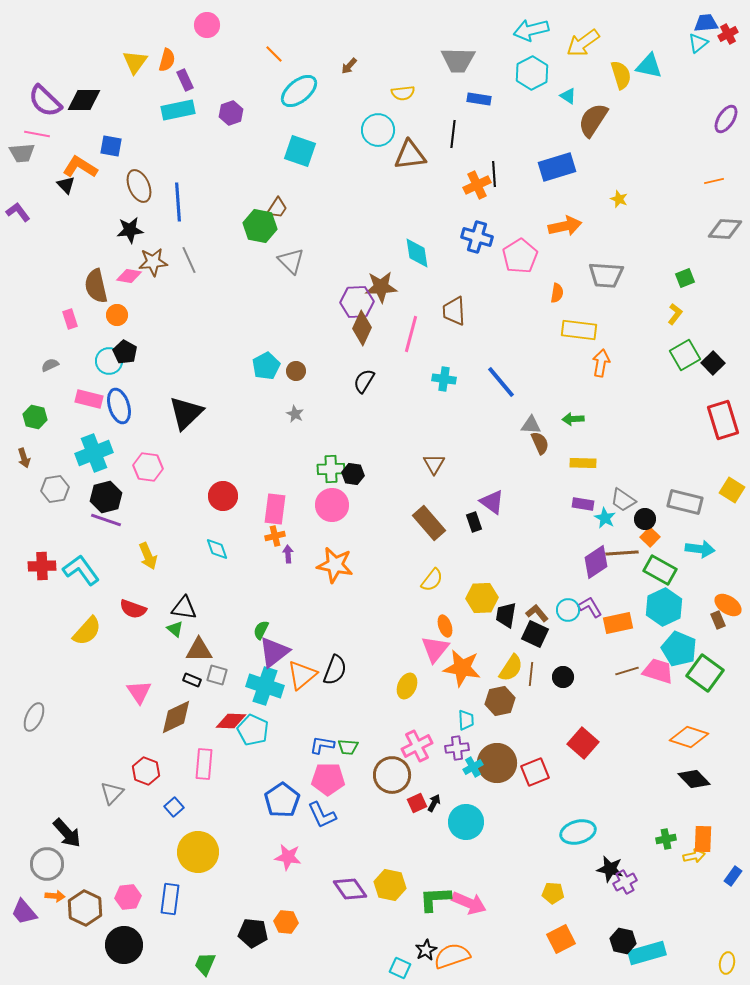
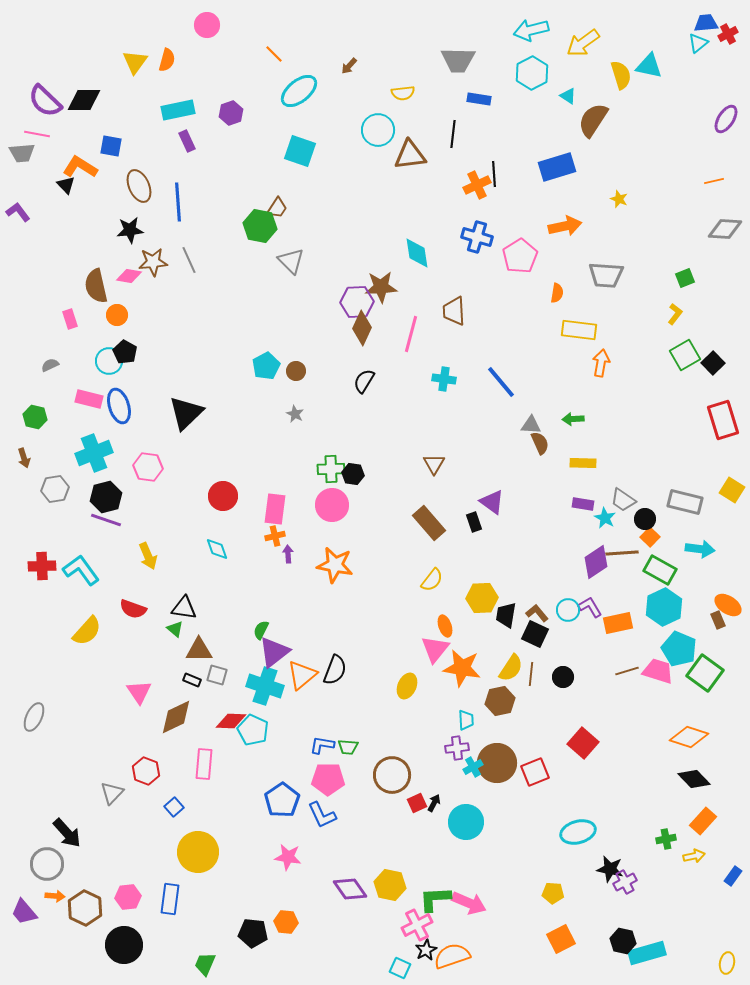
purple rectangle at (185, 80): moved 2 px right, 61 px down
pink cross at (417, 746): moved 179 px down
orange rectangle at (703, 839): moved 18 px up; rotated 40 degrees clockwise
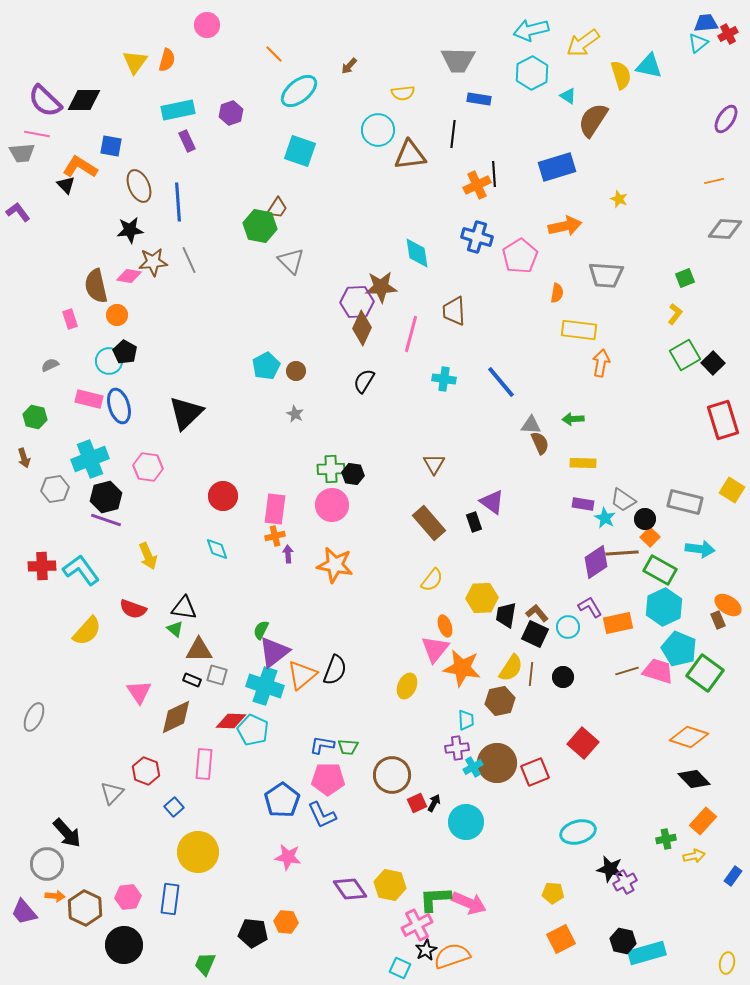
cyan cross at (94, 453): moved 4 px left, 6 px down
cyan circle at (568, 610): moved 17 px down
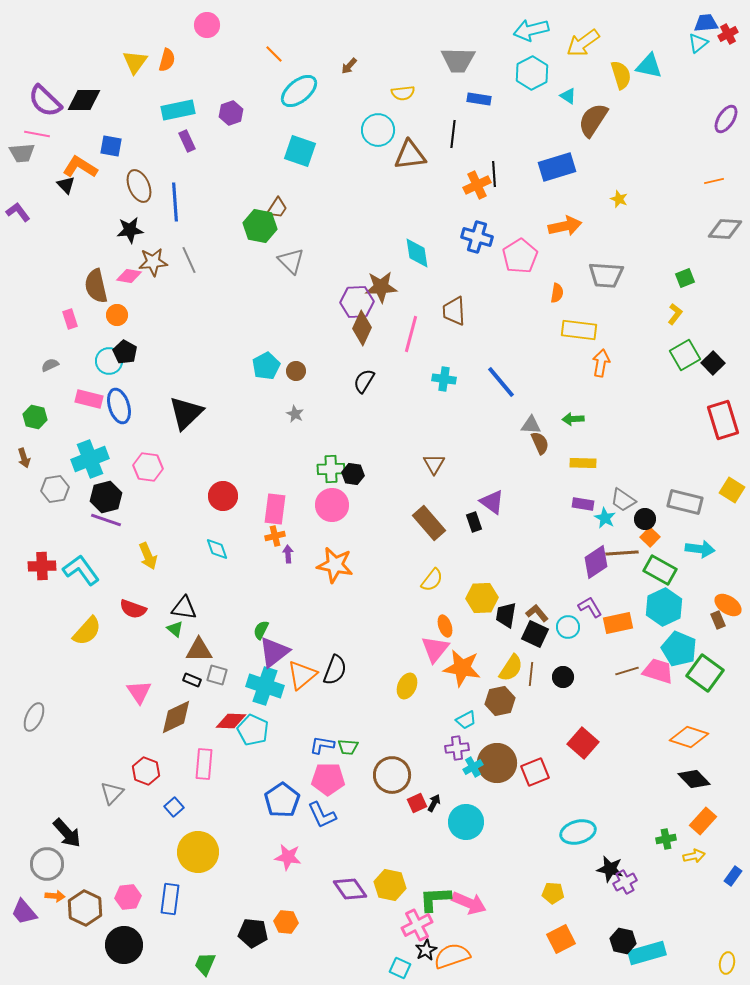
blue line at (178, 202): moved 3 px left
cyan trapezoid at (466, 720): rotated 65 degrees clockwise
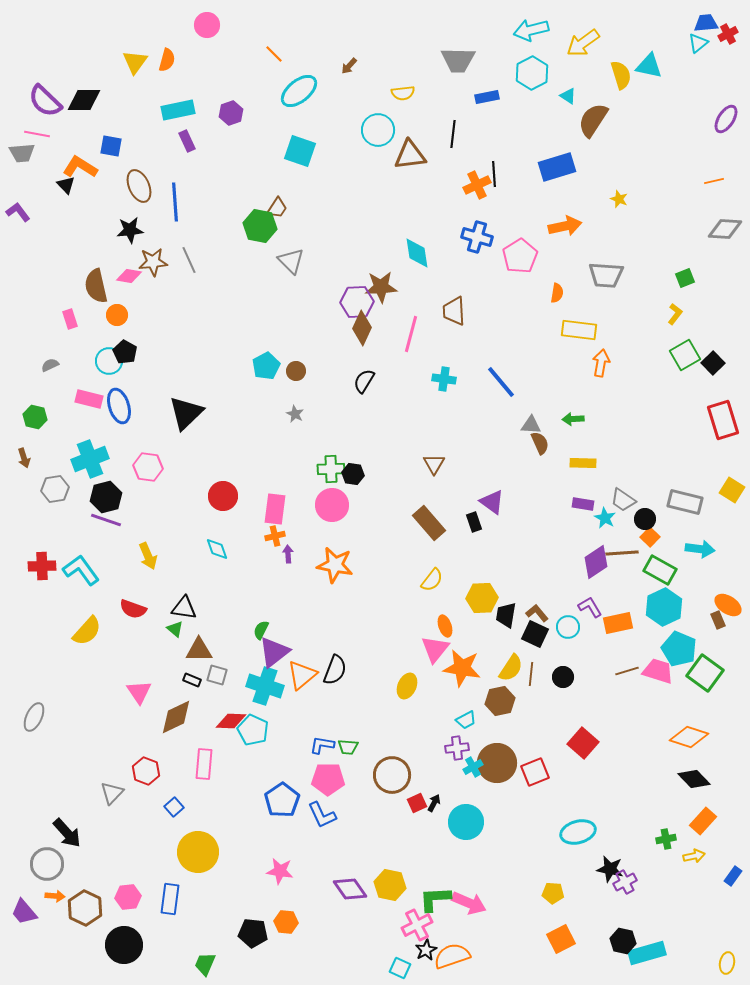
blue rectangle at (479, 99): moved 8 px right, 2 px up; rotated 20 degrees counterclockwise
pink star at (288, 857): moved 8 px left, 14 px down
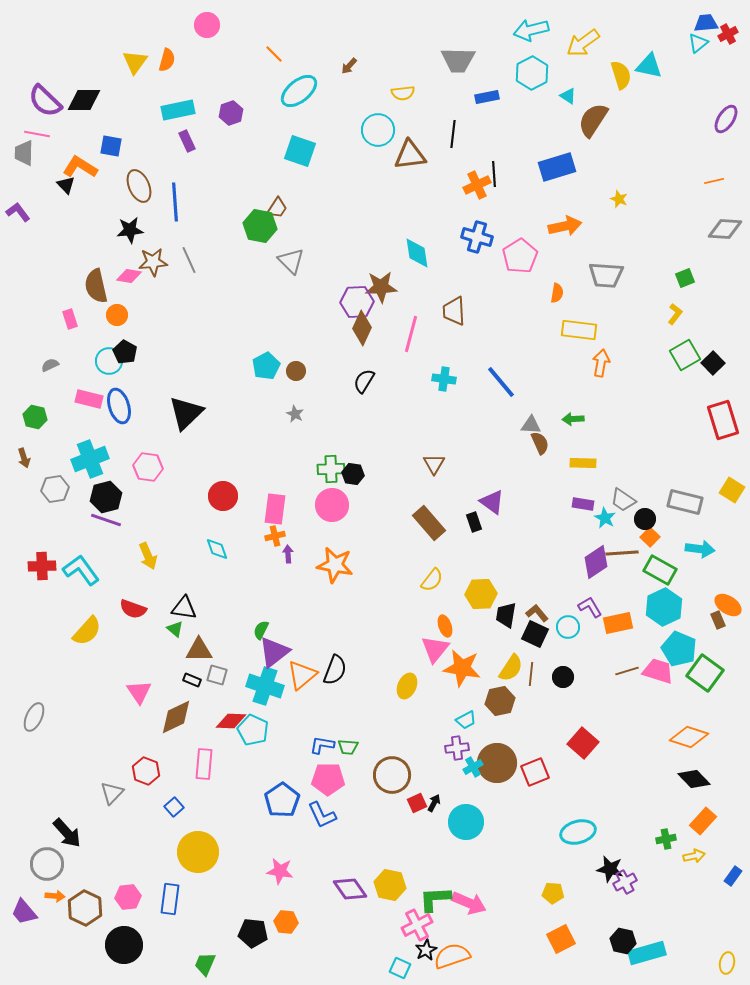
gray trapezoid at (22, 153): moved 2 px right; rotated 96 degrees clockwise
yellow hexagon at (482, 598): moved 1 px left, 4 px up
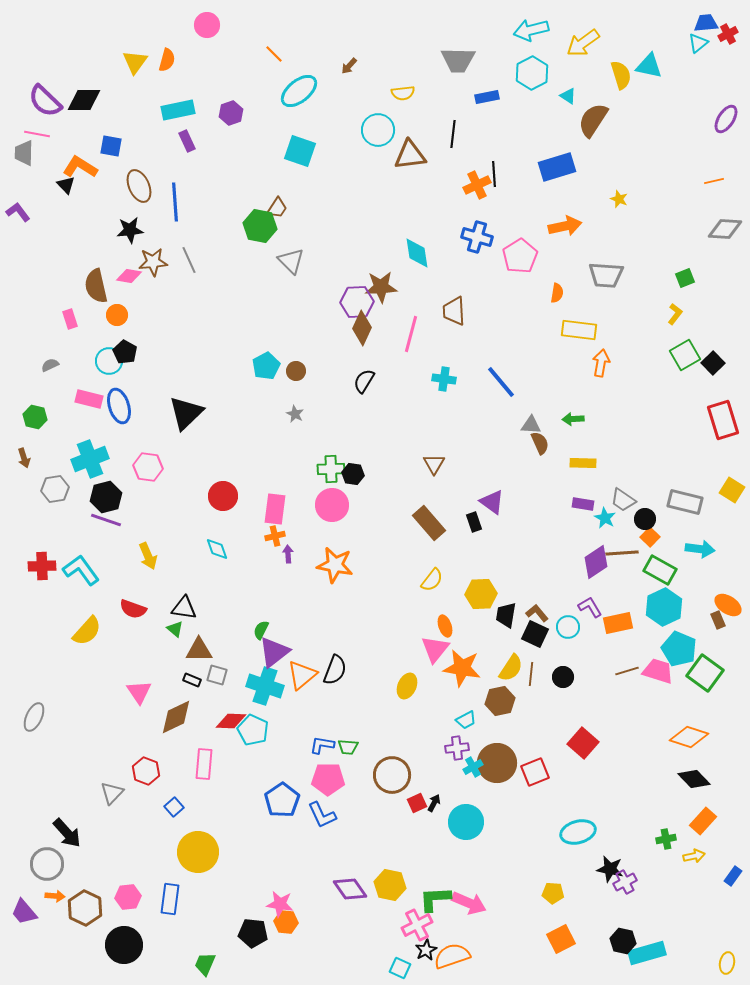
pink star at (280, 871): moved 33 px down
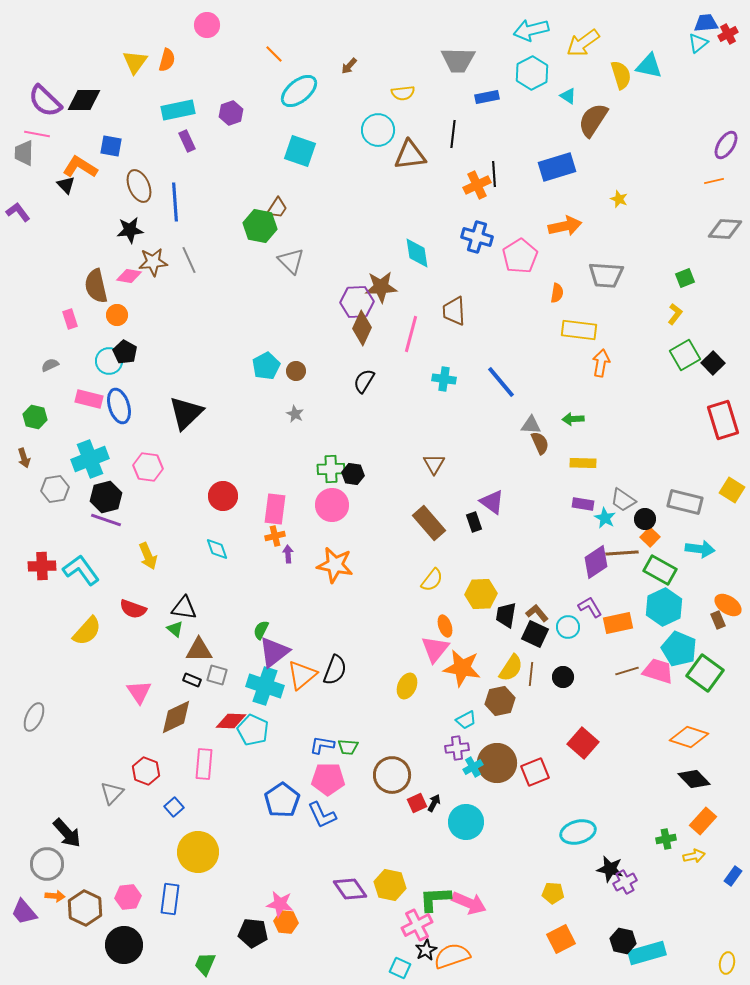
purple ellipse at (726, 119): moved 26 px down
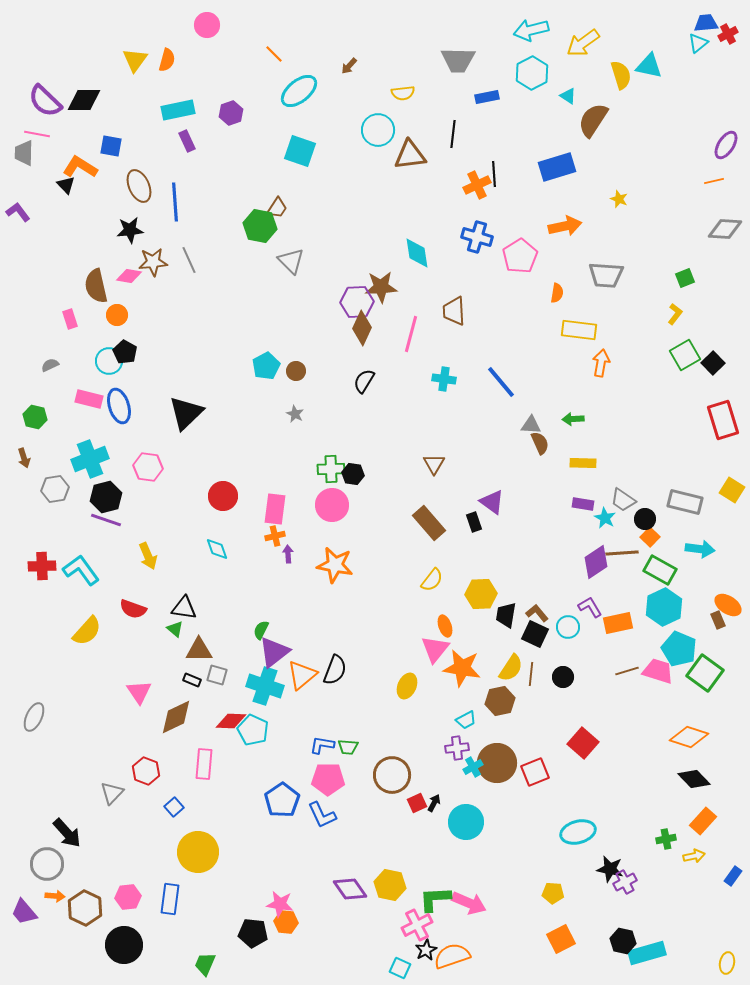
yellow triangle at (135, 62): moved 2 px up
